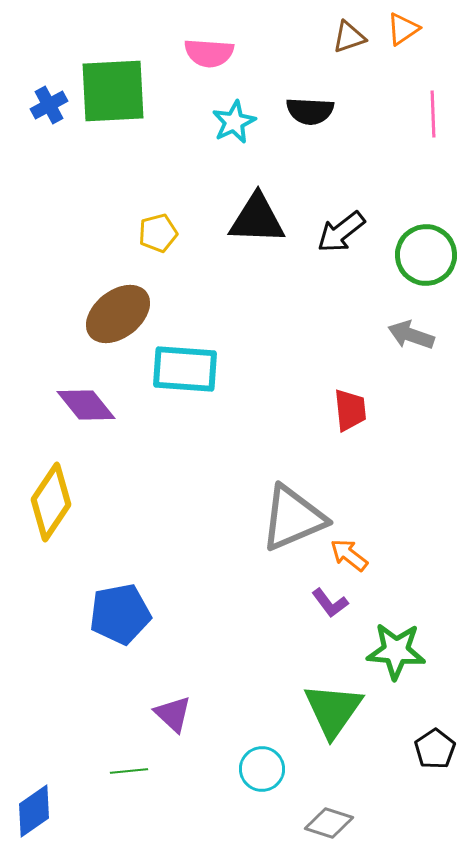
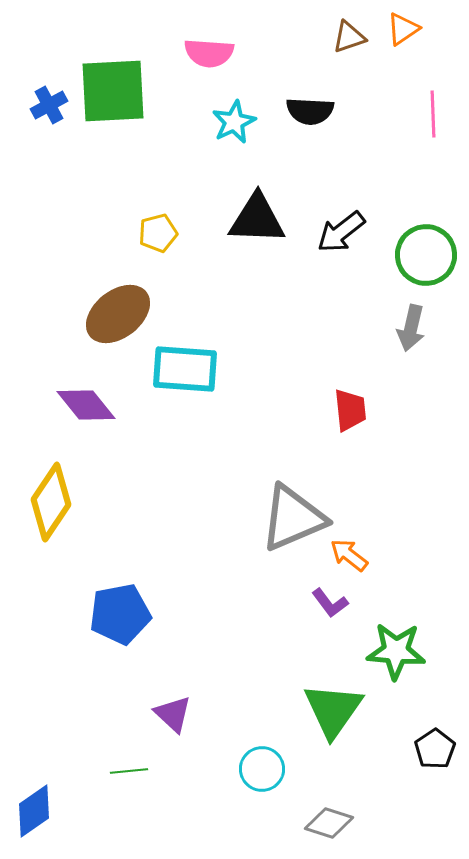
gray arrow: moved 7 px up; rotated 96 degrees counterclockwise
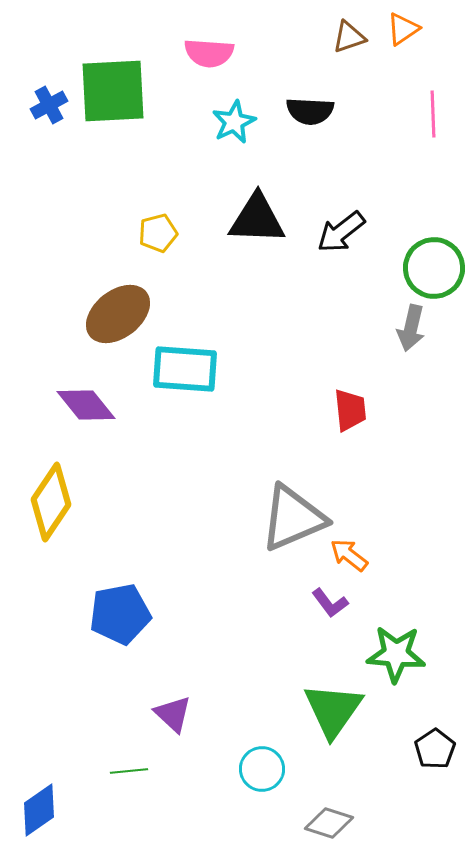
green circle: moved 8 px right, 13 px down
green star: moved 3 px down
blue diamond: moved 5 px right, 1 px up
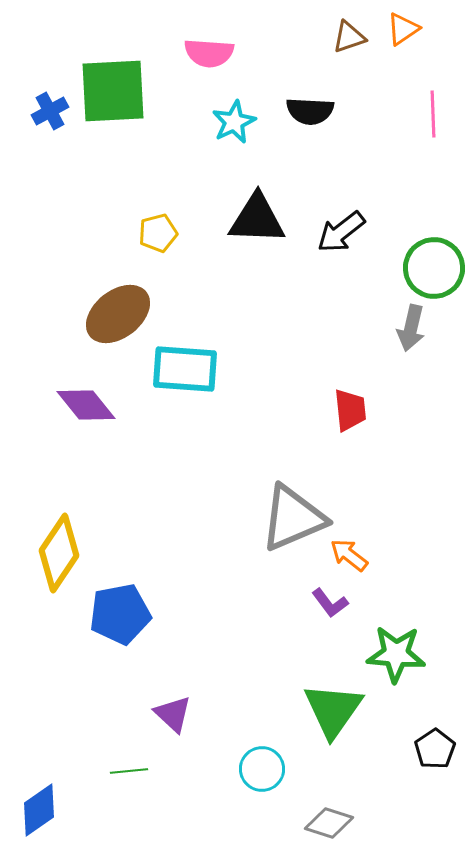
blue cross: moved 1 px right, 6 px down
yellow diamond: moved 8 px right, 51 px down
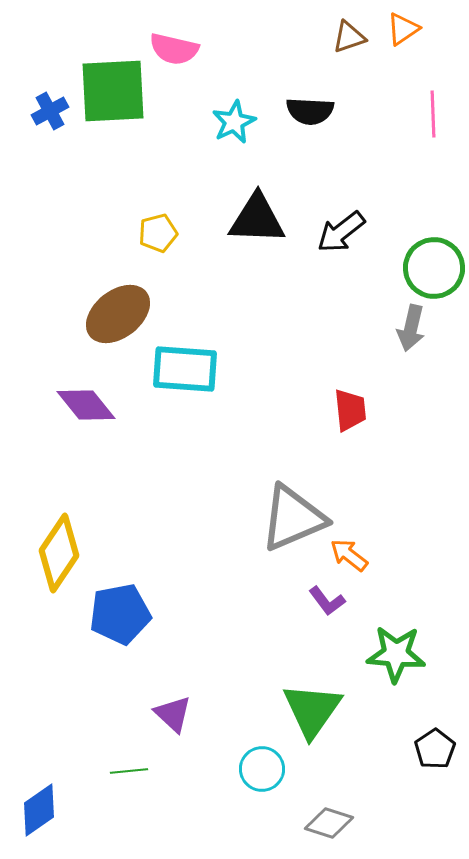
pink semicircle: moved 35 px left, 4 px up; rotated 9 degrees clockwise
purple L-shape: moved 3 px left, 2 px up
green triangle: moved 21 px left
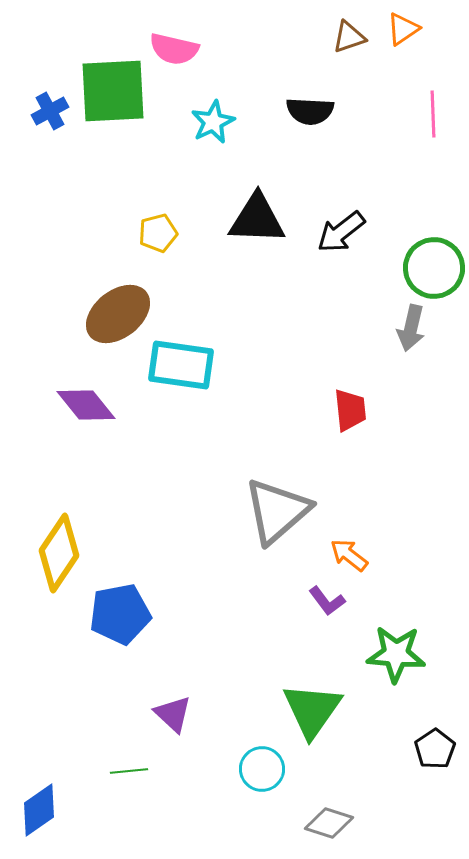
cyan star: moved 21 px left
cyan rectangle: moved 4 px left, 4 px up; rotated 4 degrees clockwise
gray triangle: moved 16 px left, 7 px up; rotated 18 degrees counterclockwise
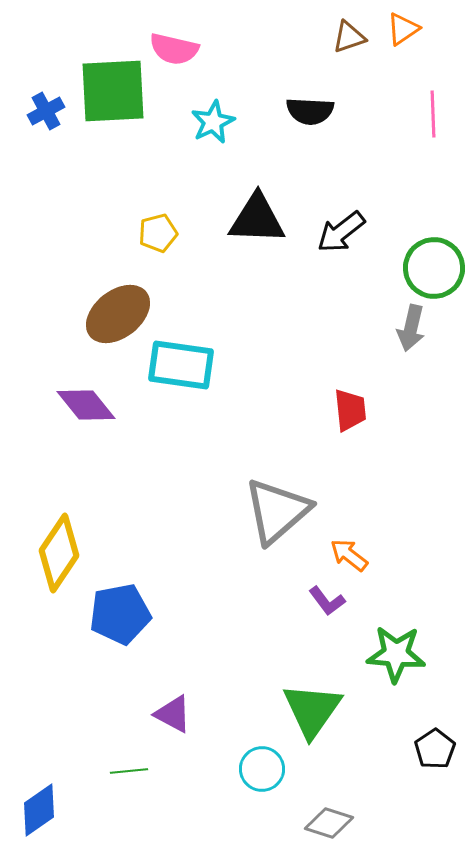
blue cross: moved 4 px left
purple triangle: rotated 15 degrees counterclockwise
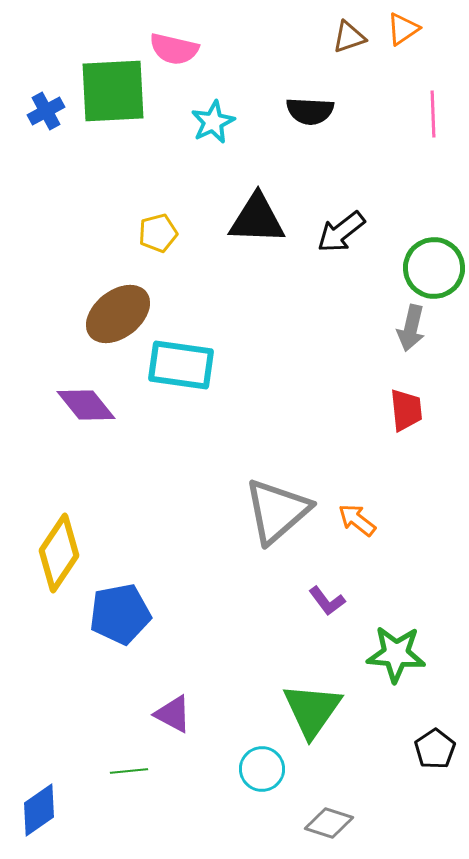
red trapezoid: moved 56 px right
orange arrow: moved 8 px right, 35 px up
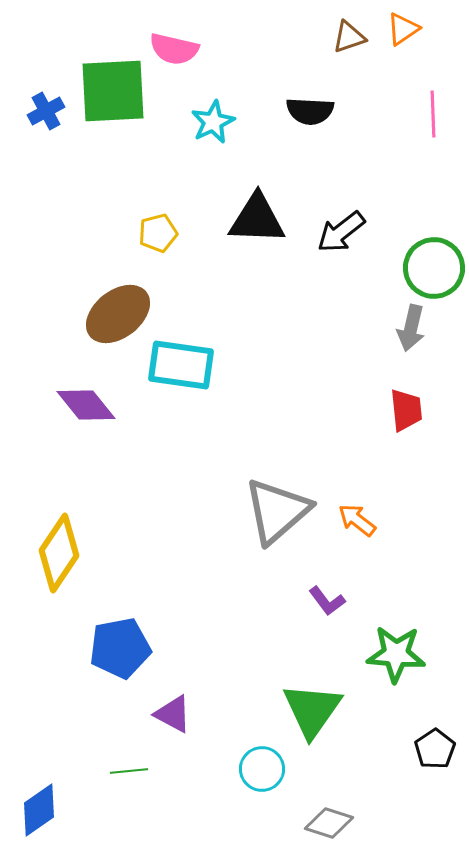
blue pentagon: moved 34 px down
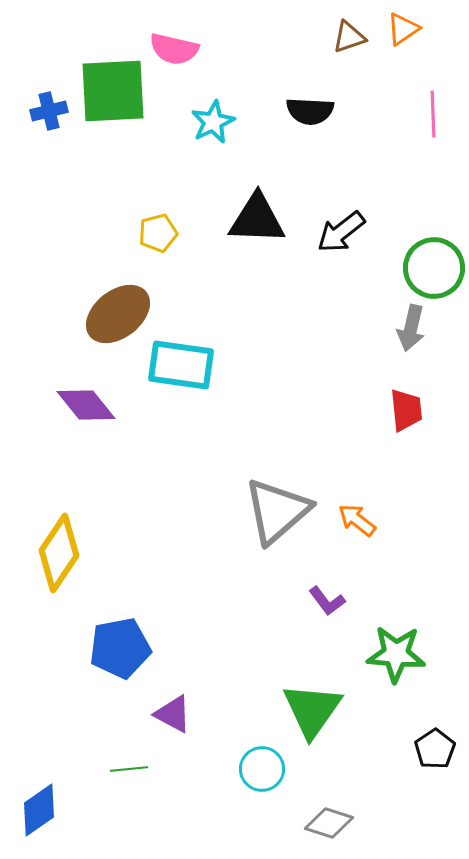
blue cross: moved 3 px right; rotated 15 degrees clockwise
green line: moved 2 px up
